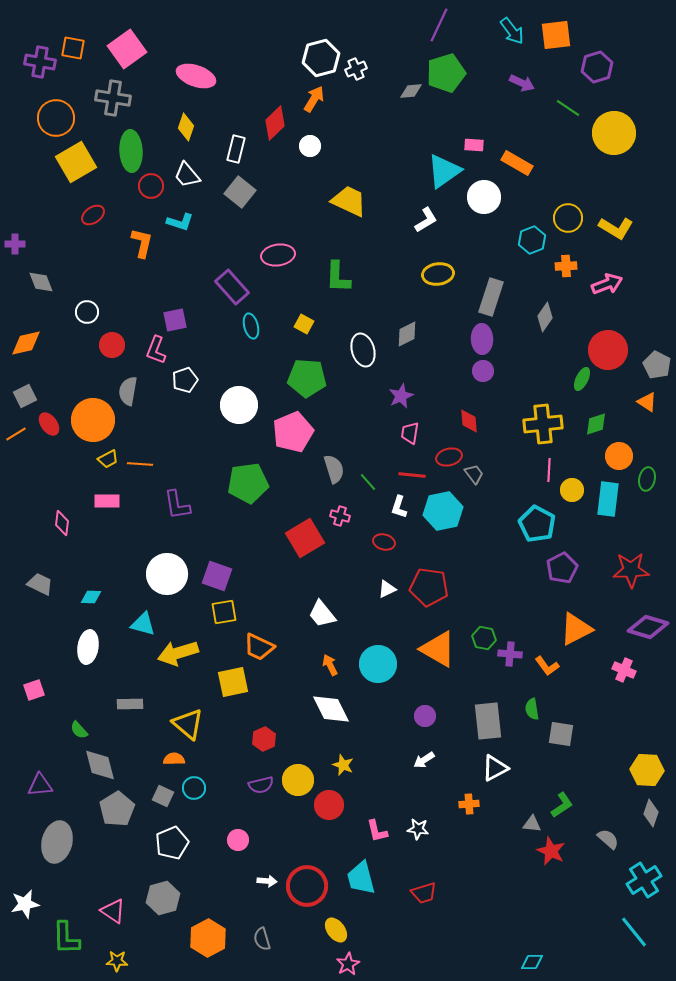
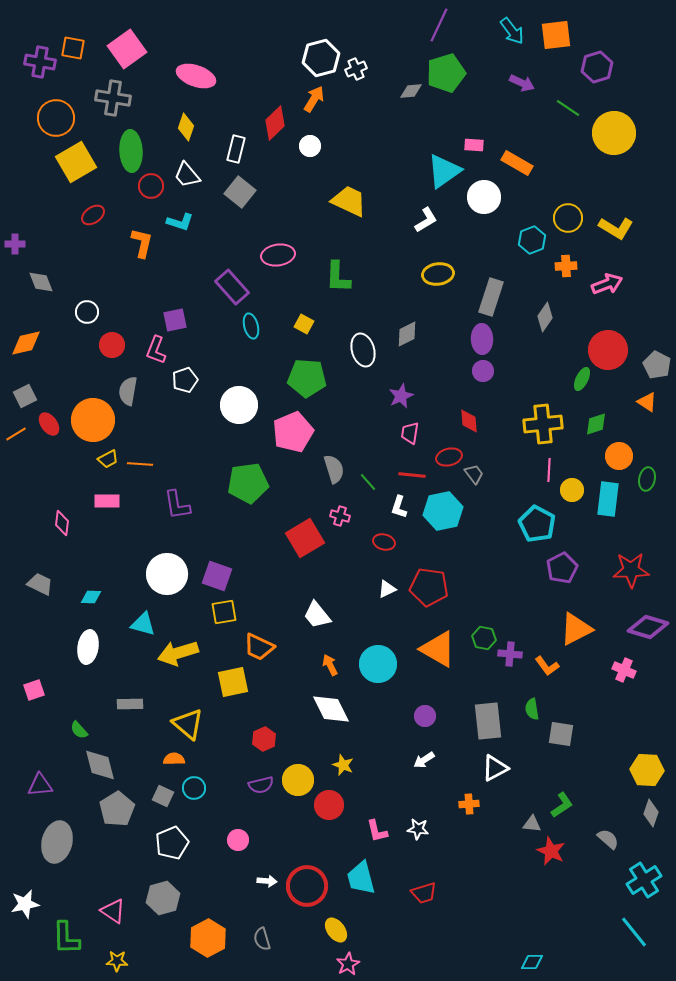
white trapezoid at (322, 614): moved 5 px left, 1 px down
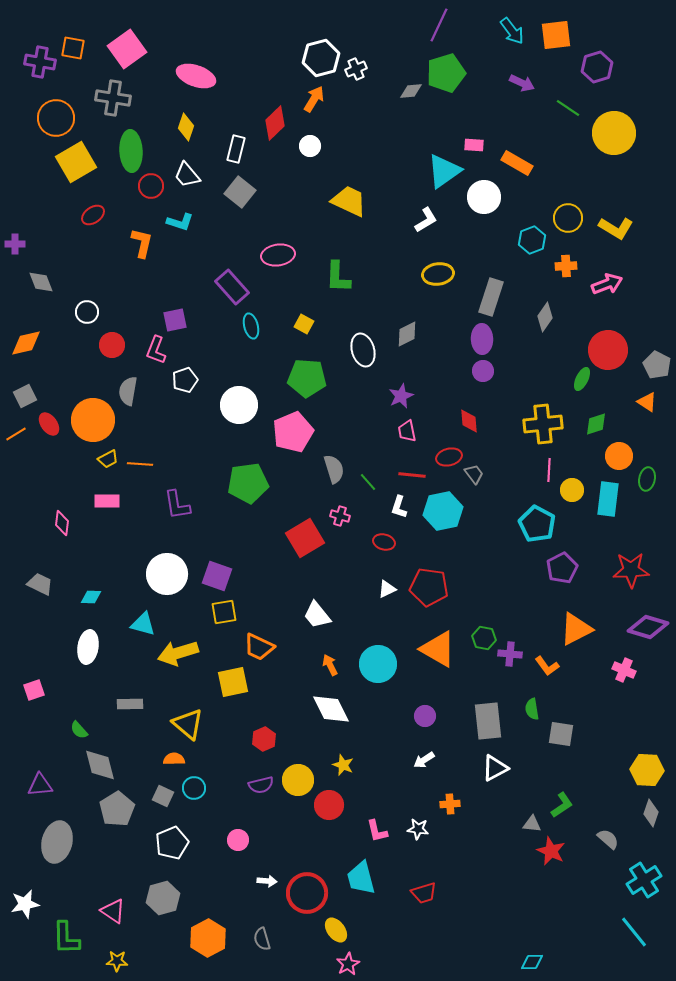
pink trapezoid at (410, 433): moved 3 px left, 2 px up; rotated 20 degrees counterclockwise
orange cross at (469, 804): moved 19 px left
red circle at (307, 886): moved 7 px down
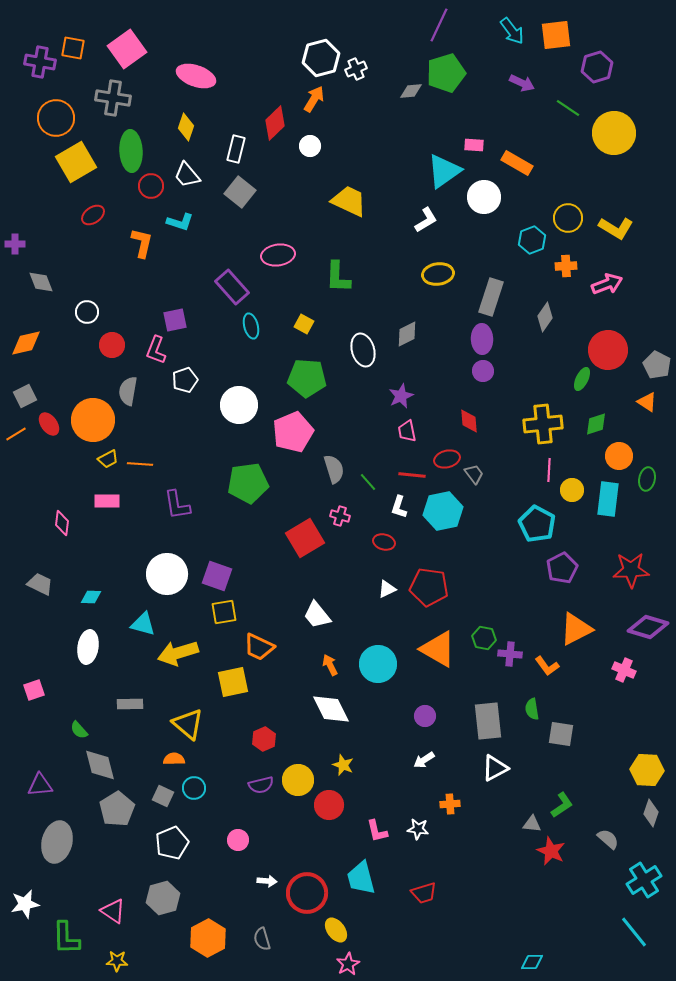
red ellipse at (449, 457): moved 2 px left, 2 px down
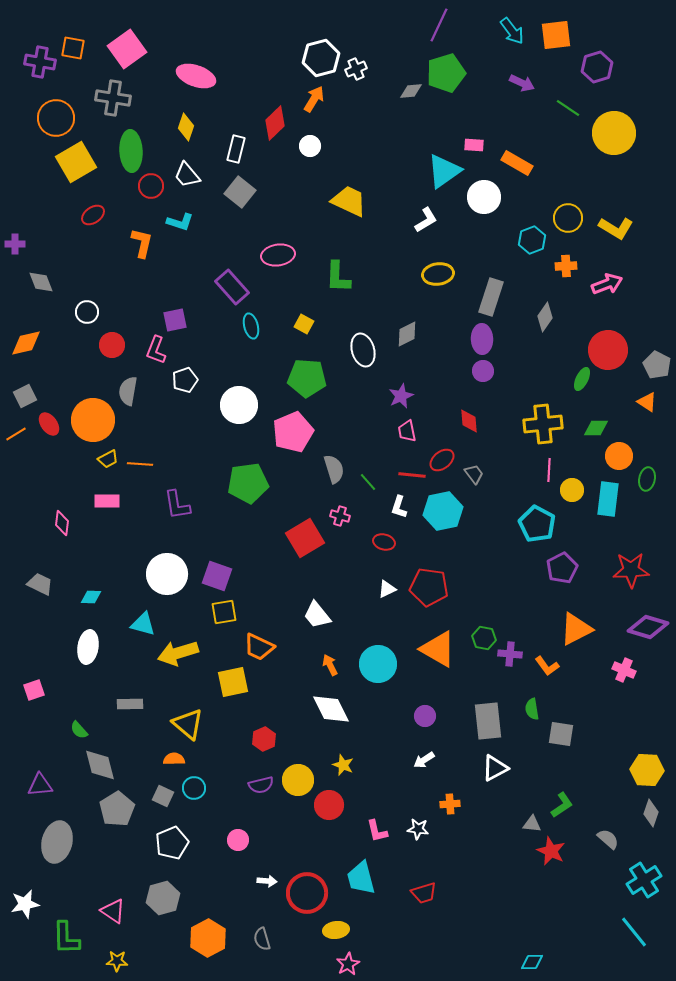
green diamond at (596, 424): moved 4 px down; rotated 20 degrees clockwise
red ellipse at (447, 459): moved 5 px left, 1 px down; rotated 25 degrees counterclockwise
yellow ellipse at (336, 930): rotated 60 degrees counterclockwise
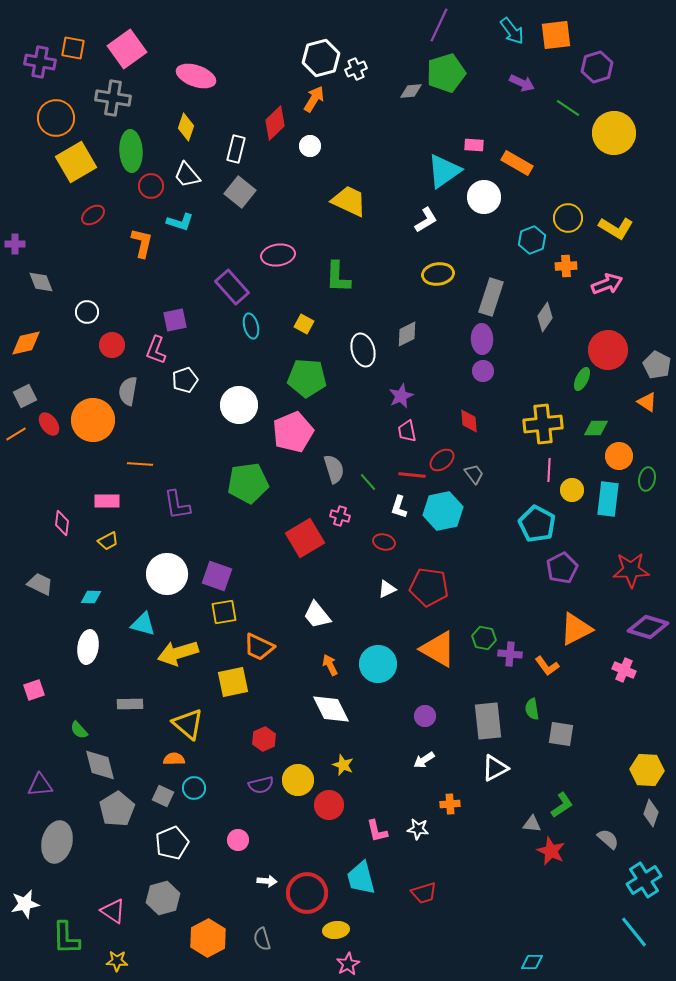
yellow trapezoid at (108, 459): moved 82 px down
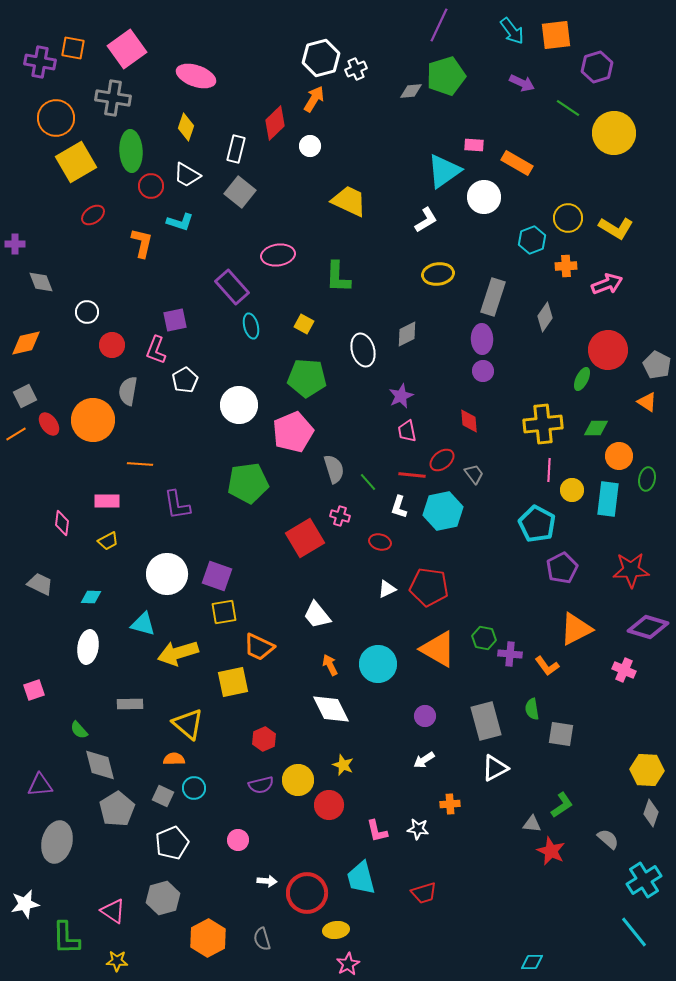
green pentagon at (446, 73): moved 3 px down
white trapezoid at (187, 175): rotated 20 degrees counterclockwise
gray rectangle at (491, 297): moved 2 px right
white pentagon at (185, 380): rotated 10 degrees counterclockwise
red ellipse at (384, 542): moved 4 px left
gray rectangle at (488, 721): moved 2 px left; rotated 9 degrees counterclockwise
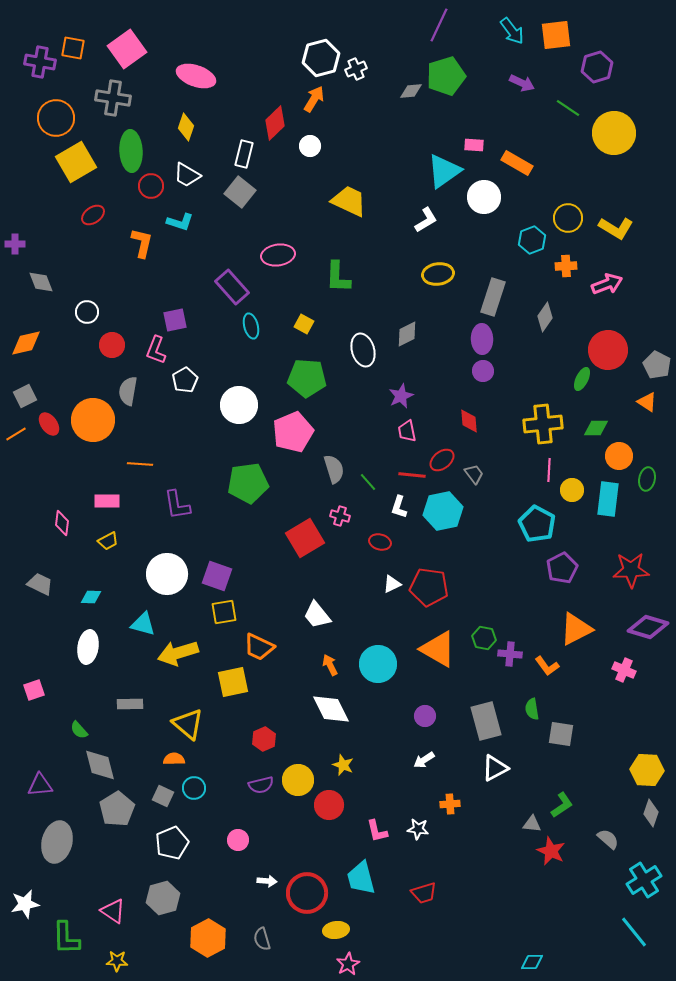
white rectangle at (236, 149): moved 8 px right, 5 px down
white triangle at (387, 589): moved 5 px right, 5 px up
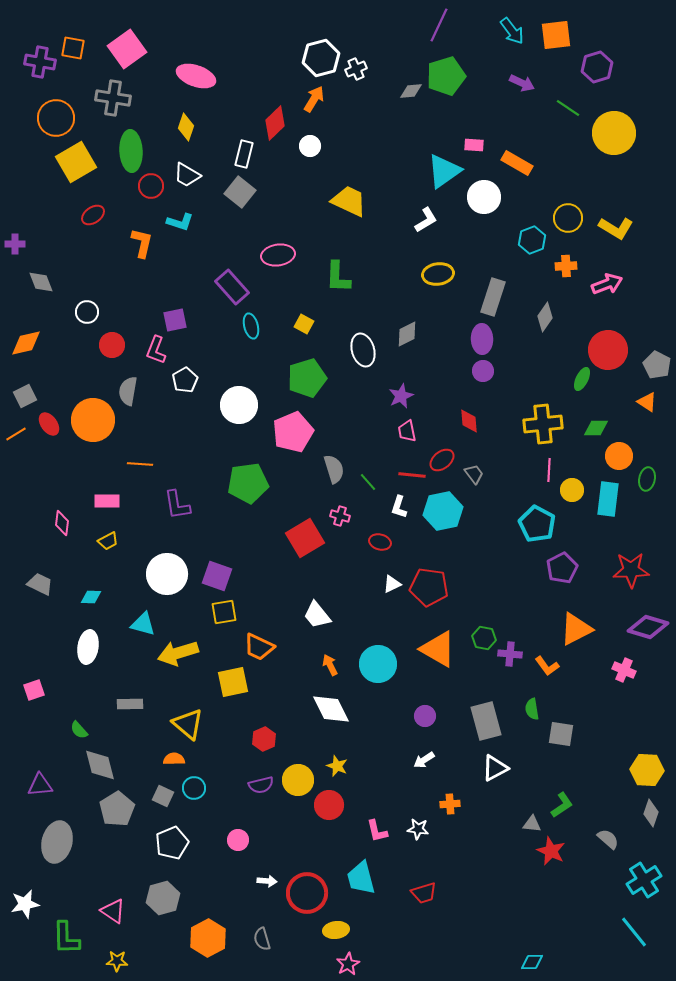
green pentagon at (307, 378): rotated 21 degrees counterclockwise
yellow star at (343, 765): moved 6 px left, 1 px down
